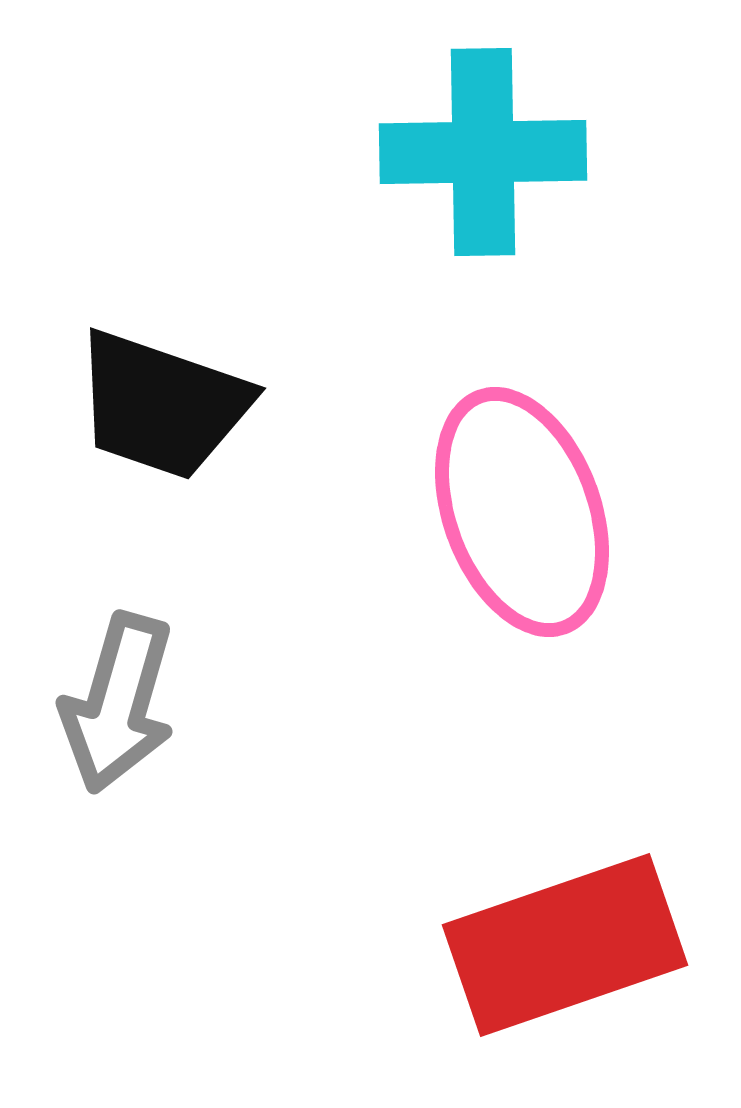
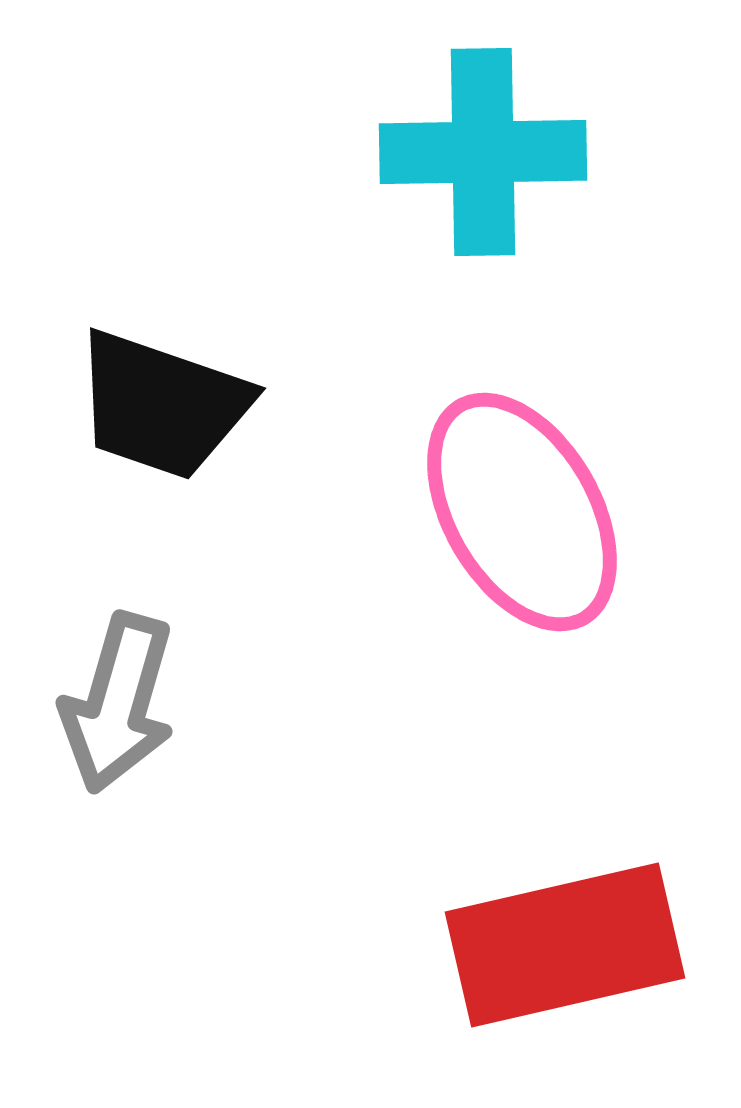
pink ellipse: rotated 10 degrees counterclockwise
red rectangle: rotated 6 degrees clockwise
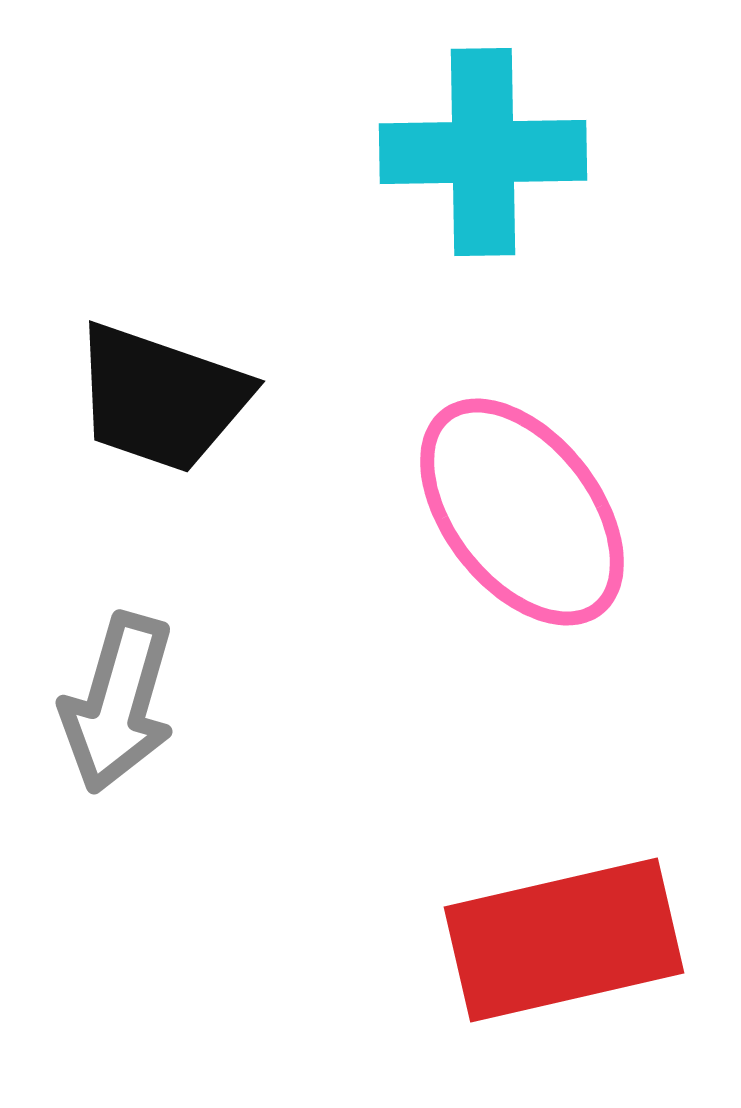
black trapezoid: moved 1 px left, 7 px up
pink ellipse: rotated 8 degrees counterclockwise
red rectangle: moved 1 px left, 5 px up
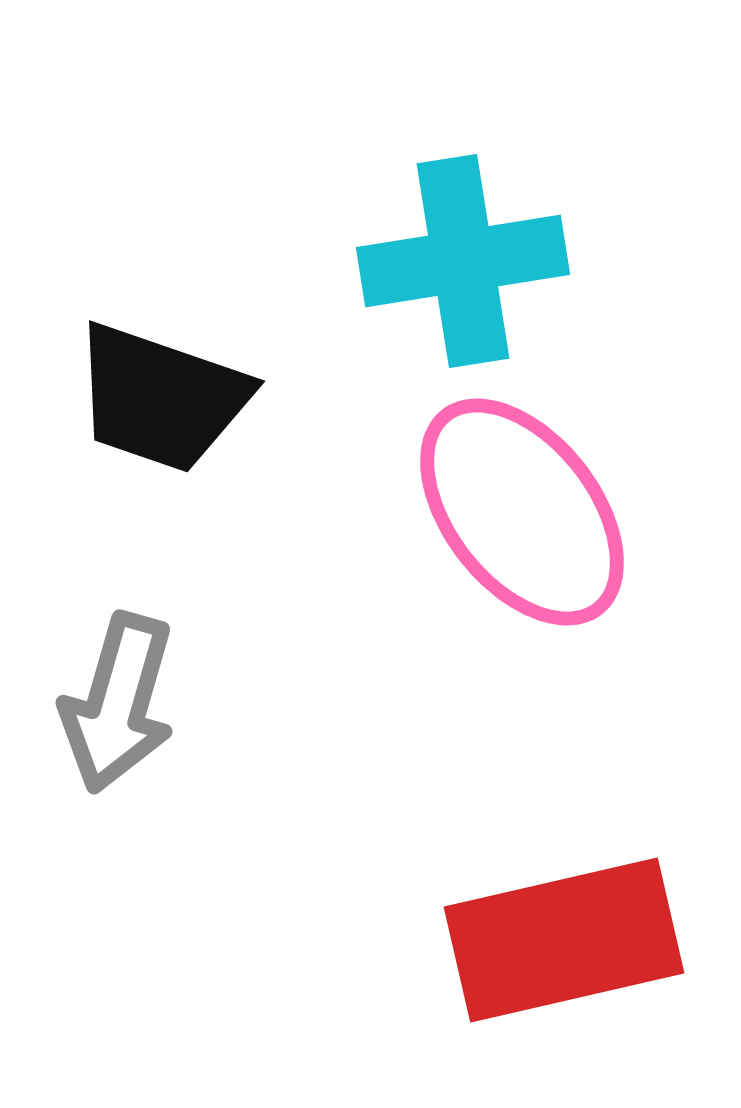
cyan cross: moved 20 px left, 109 px down; rotated 8 degrees counterclockwise
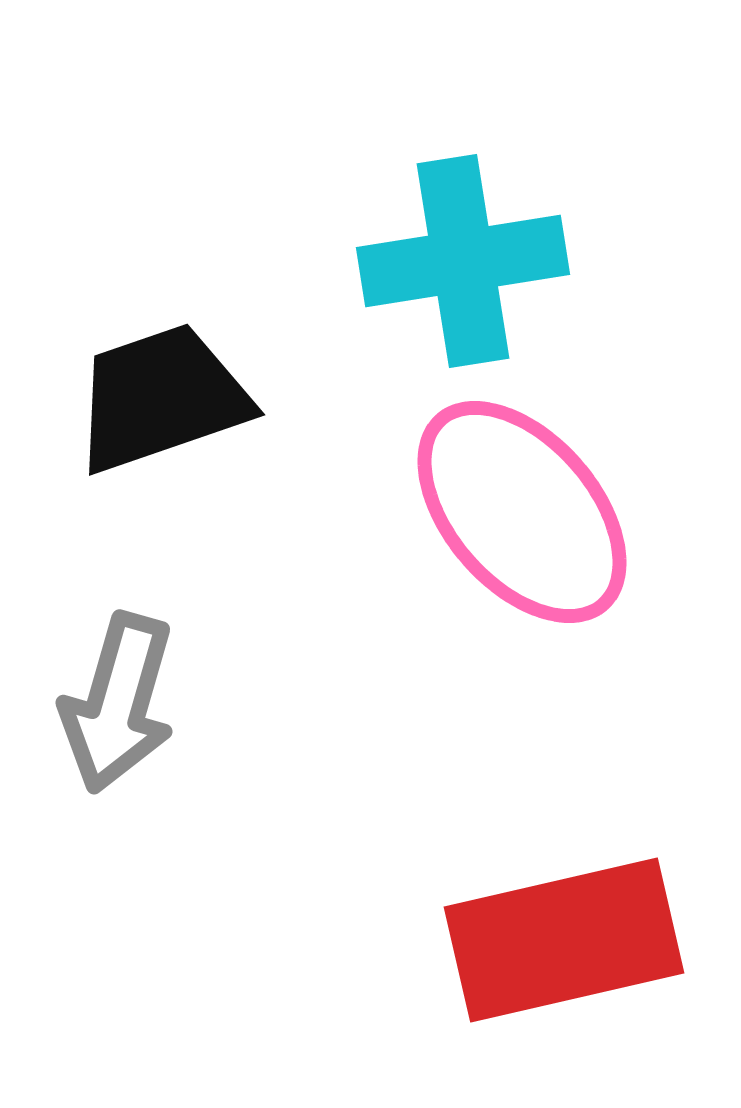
black trapezoid: rotated 142 degrees clockwise
pink ellipse: rotated 3 degrees counterclockwise
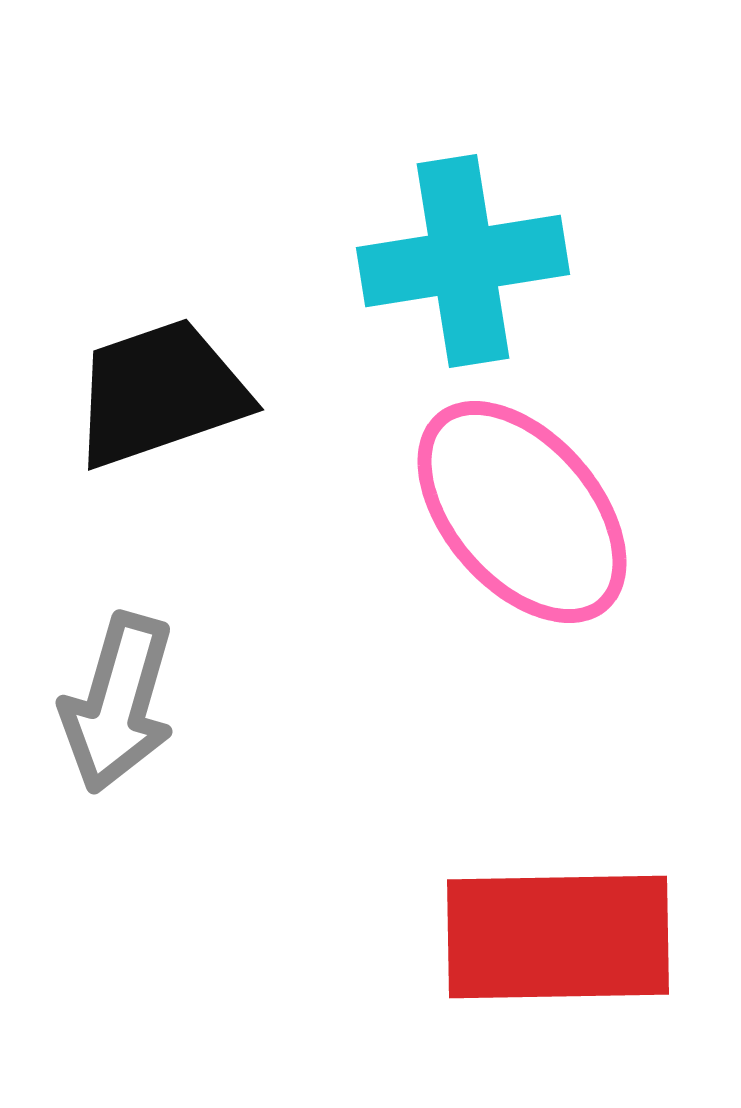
black trapezoid: moved 1 px left, 5 px up
red rectangle: moved 6 px left, 3 px up; rotated 12 degrees clockwise
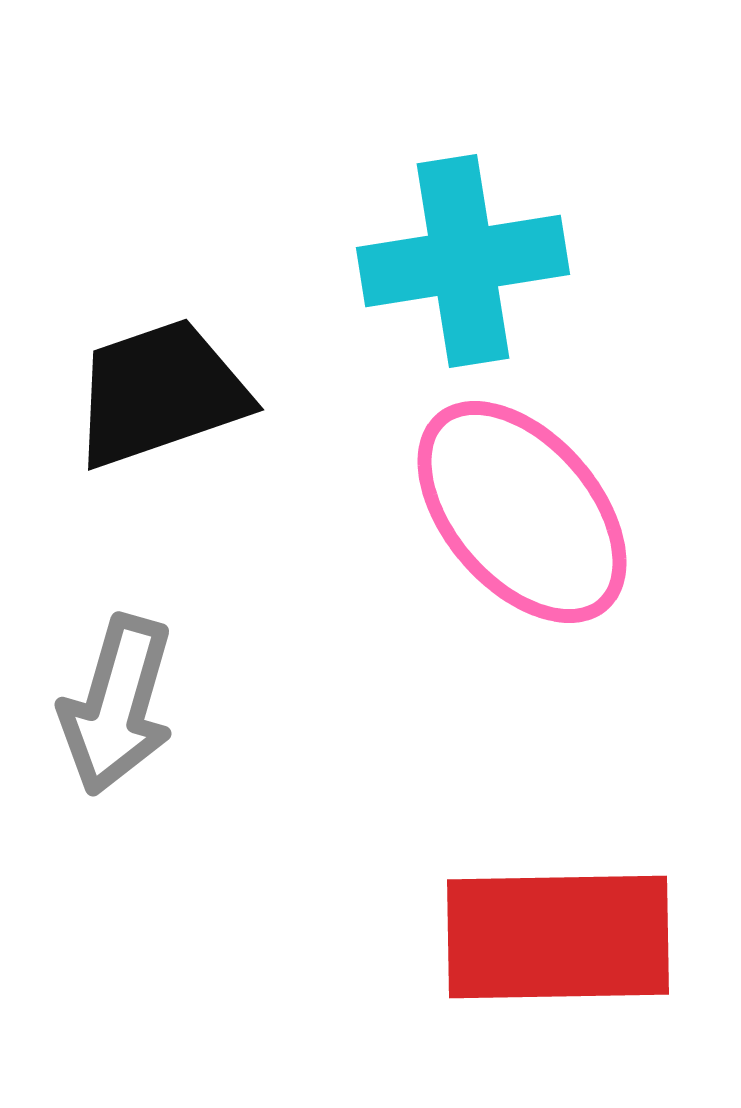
gray arrow: moved 1 px left, 2 px down
